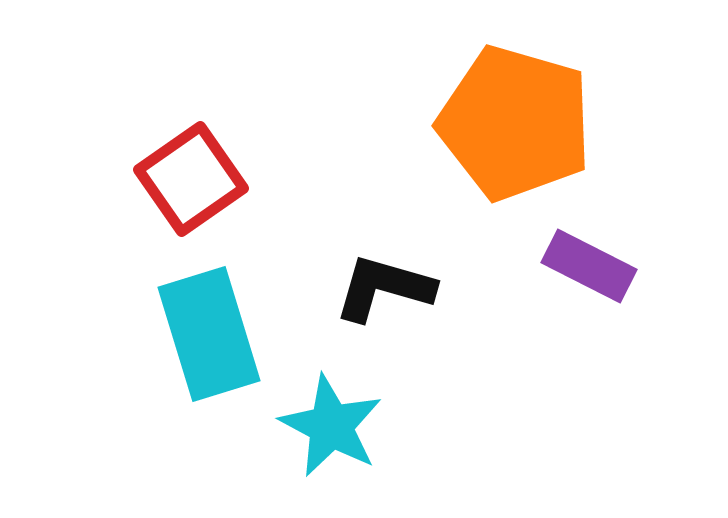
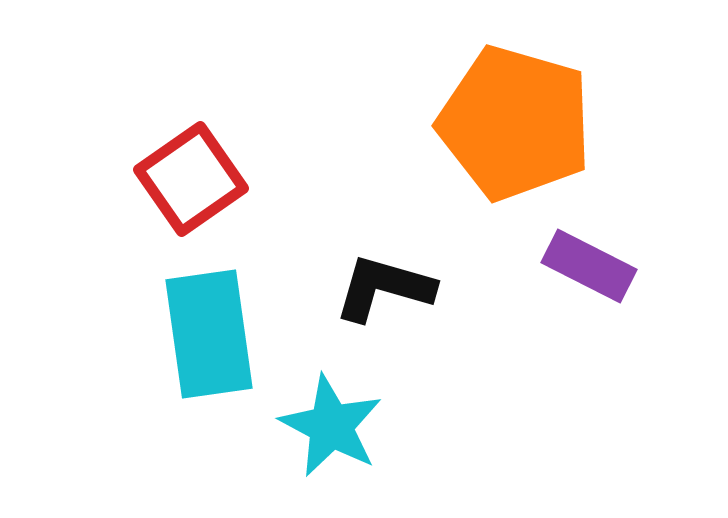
cyan rectangle: rotated 9 degrees clockwise
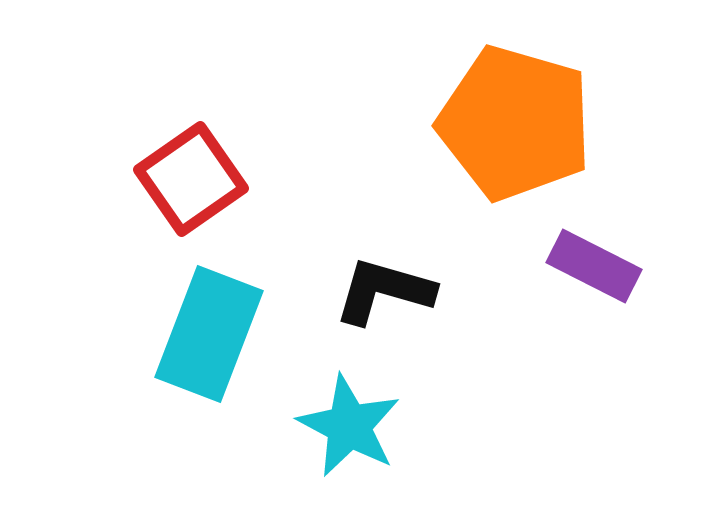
purple rectangle: moved 5 px right
black L-shape: moved 3 px down
cyan rectangle: rotated 29 degrees clockwise
cyan star: moved 18 px right
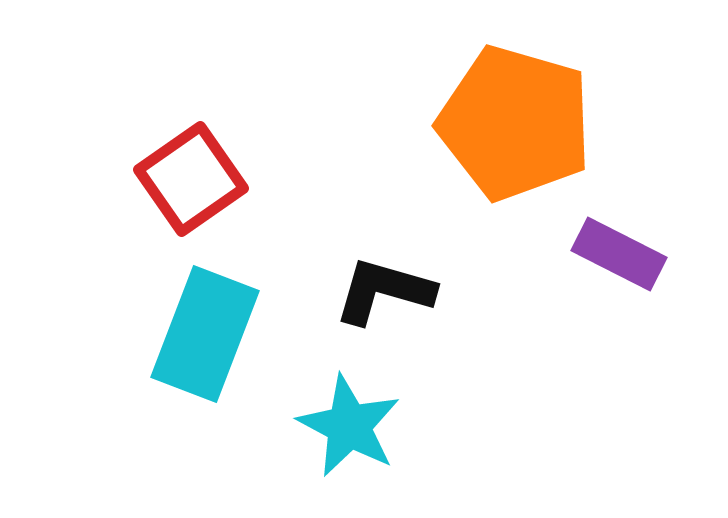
purple rectangle: moved 25 px right, 12 px up
cyan rectangle: moved 4 px left
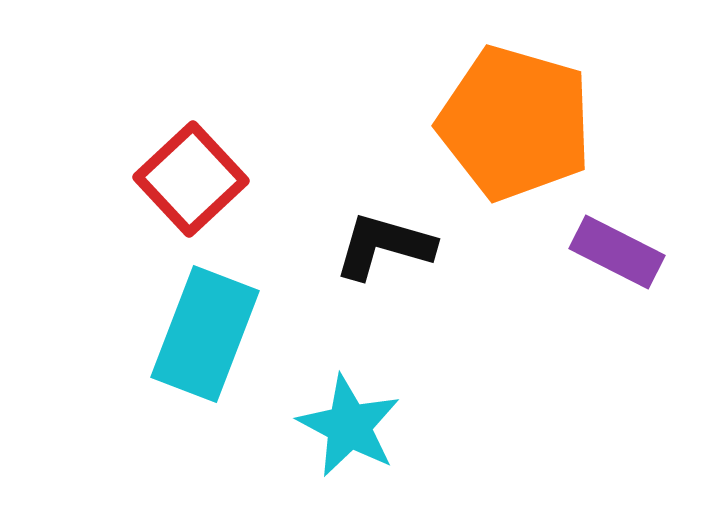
red square: rotated 8 degrees counterclockwise
purple rectangle: moved 2 px left, 2 px up
black L-shape: moved 45 px up
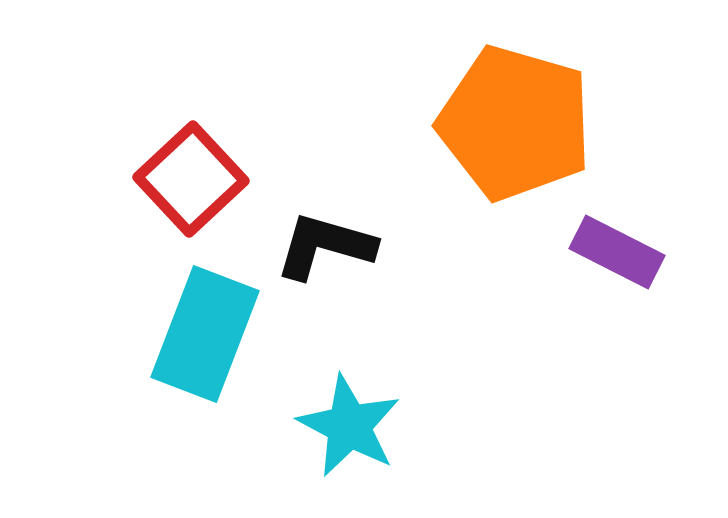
black L-shape: moved 59 px left
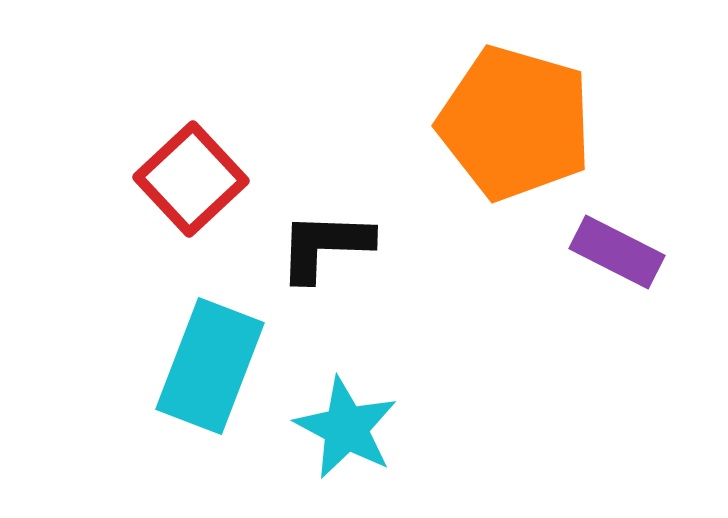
black L-shape: rotated 14 degrees counterclockwise
cyan rectangle: moved 5 px right, 32 px down
cyan star: moved 3 px left, 2 px down
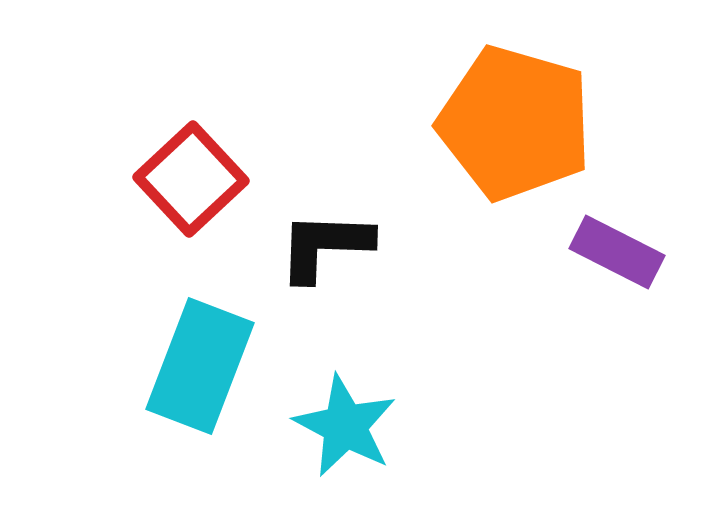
cyan rectangle: moved 10 px left
cyan star: moved 1 px left, 2 px up
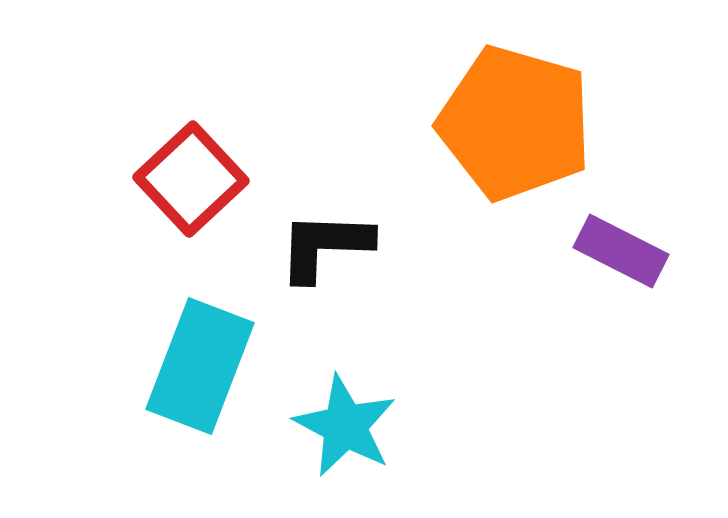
purple rectangle: moved 4 px right, 1 px up
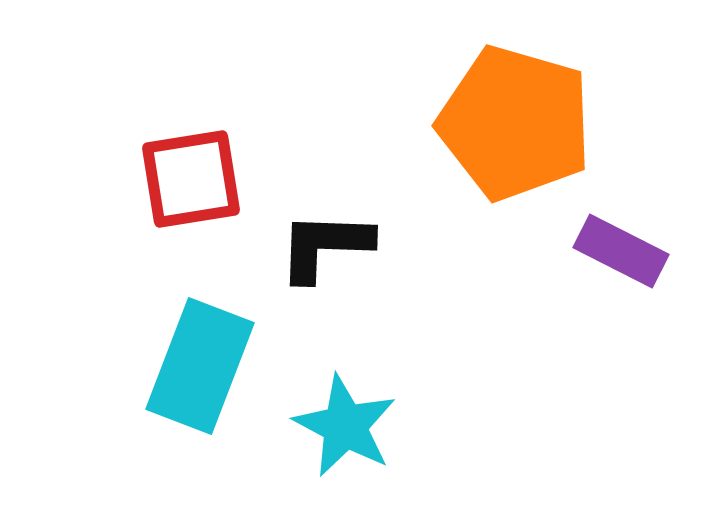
red square: rotated 34 degrees clockwise
